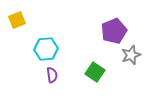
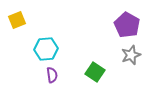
purple pentagon: moved 13 px right, 6 px up; rotated 20 degrees counterclockwise
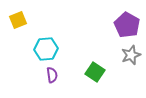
yellow square: moved 1 px right
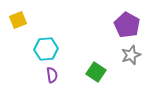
green square: moved 1 px right
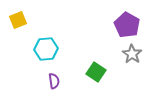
gray star: moved 1 px right, 1 px up; rotated 18 degrees counterclockwise
purple semicircle: moved 2 px right, 6 px down
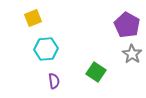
yellow square: moved 15 px right, 2 px up
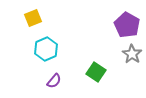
cyan hexagon: rotated 20 degrees counterclockwise
purple semicircle: rotated 49 degrees clockwise
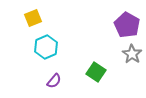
cyan hexagon: moved 2 px up
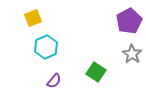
purple pentagon: moved 2 px right, 4 px up; rotated 15 degrees clockwise
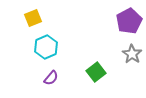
green square: rotated 18 degrees clockwise
purple semicircle: moved 3 px left, 3 px up
